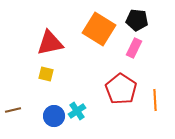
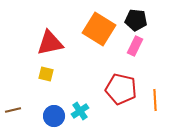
black pentagon: moved 1 px left
pink rectangle: moved 1 px right, 2 px up
red pentagon: rotated 20 degrees counterclockwise
cyan cross: moved 3 px right
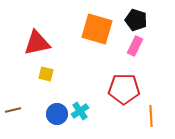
black pentagon: rotated 10 degrees clockwise
orange square: moved 2 px left; rotated 16 degrees counterclockwise
red triangle: moved 13 px left
red pentagon: moved 3 px right; rotated 12 degrees counterclockwise
orange line: moved 4 px left, 16 px down
blue circle: moved 3 px right, 2 px up
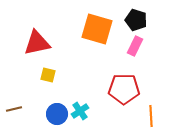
yellow square: moved 2 px right, 1 px down
brown line: moved 1 px right, 1 px up
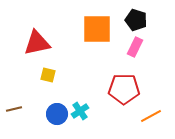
orange square: rotated 16 degrees counterclockwise
pink rectangle: moved 1 px down
orange line: rotated 65 degrees clockwise
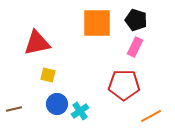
orange square: moved 6 px up
red pentagon: moved 4 px up
blue circle: moved 10 px up
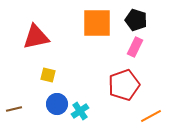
red triangle: moved 1 px left, 6 px up
red pentagon: rotated 20 degrees counterclockwise
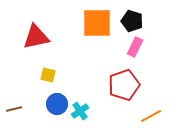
black pentagon: moved 4 px left, 1 px down
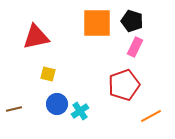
yellow square: moved 1 px up
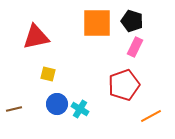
cyan cross: moved 2 px up; rotated 24 degrees counterclockwise
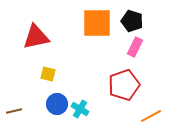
brown line: moved 2 px down
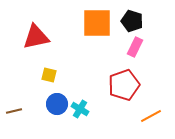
yellow square: moved 1 px right, 1 px down
